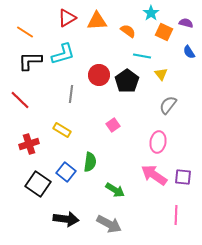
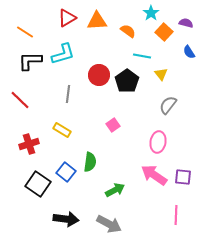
orange square: rotated 18 degrees clockwise
gray line: moved 3 px left
green arrow: rotated 60 degrees counterclockwise
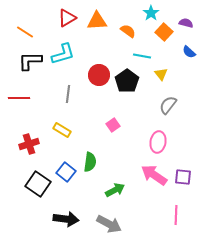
blue semicircle: rotated 16 degrees counterclockwise
red line: moved 1 px left, 2 px up; rotated 45 degrees counterclockwise
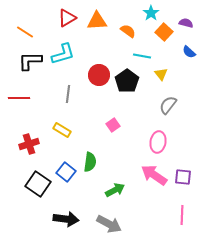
pink line: moved 6 px right
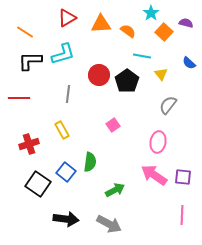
orange triangle: moved 4 px right, 3 px down
blue semicircle: moved 11 px down
yellow rectangle: rotated 30 degrees clockwise
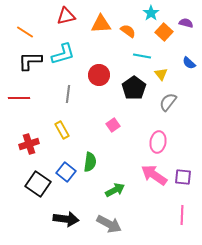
red triangle: moved 1 px left, 2 px up; rotated 18 degrees clockwise
black pentagon: moved 7 px right, 7 px down
gray semicircle: moved 3 px up
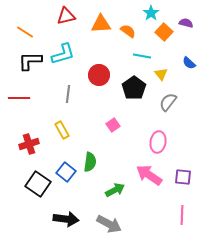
pink arrow: moved 5 px left
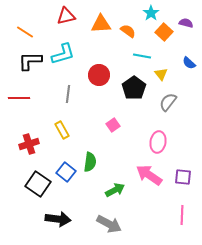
black arrow: moved 8 px left
